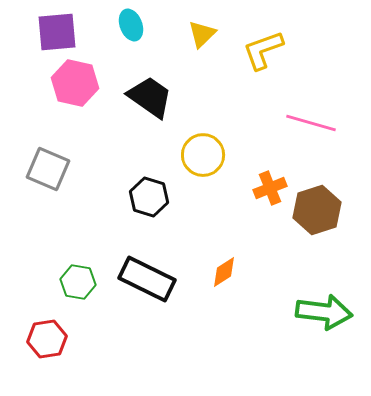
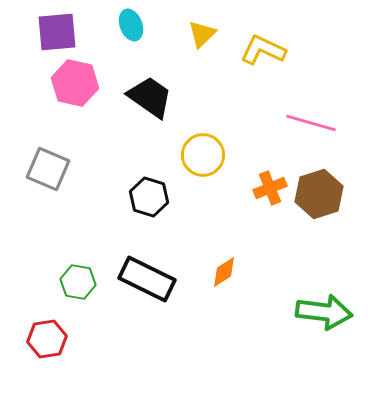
yellow L-shape: rotated 45 degrees clockwise
brown hexagon: moved 2 px right, 16 px up
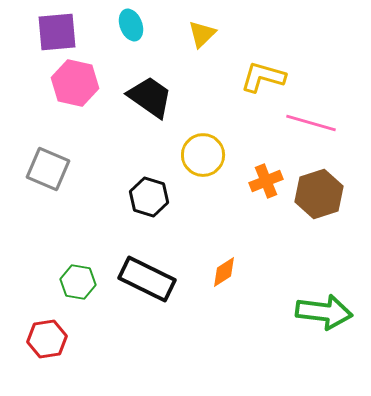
yellow L-shape: moved 27 px down; rotated 9 degrees counterclockwise
orange cross: moved 4 px left, 7 px up
